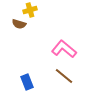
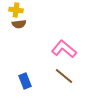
yellow cross: moved 14 px left; rotated 24 degrees clockwise
brown semicircle: rotated 24 degrees counterclockwise
blue rectangle: moved 2 px left, 1 px up
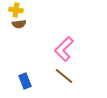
pink L-shape: rotated 85 degrees counterclockwise
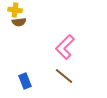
yellow cross: moved 1 px left
brown semicircle: moved 2 px up
pink L-shape: moved 1 px right, 2 px up
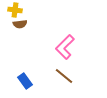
brown semicircle: moved 1 px right, 2 px down
blue rectangle: rotated 14 degrees counterclockwise
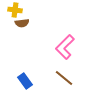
brown semicircle: moved 2 px right, 1 px up
brown line: moved 2 px down
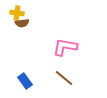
yellow cross: moved 2 px right, 3 px down
pink L-shape: rotated 55 degrees clockwise
